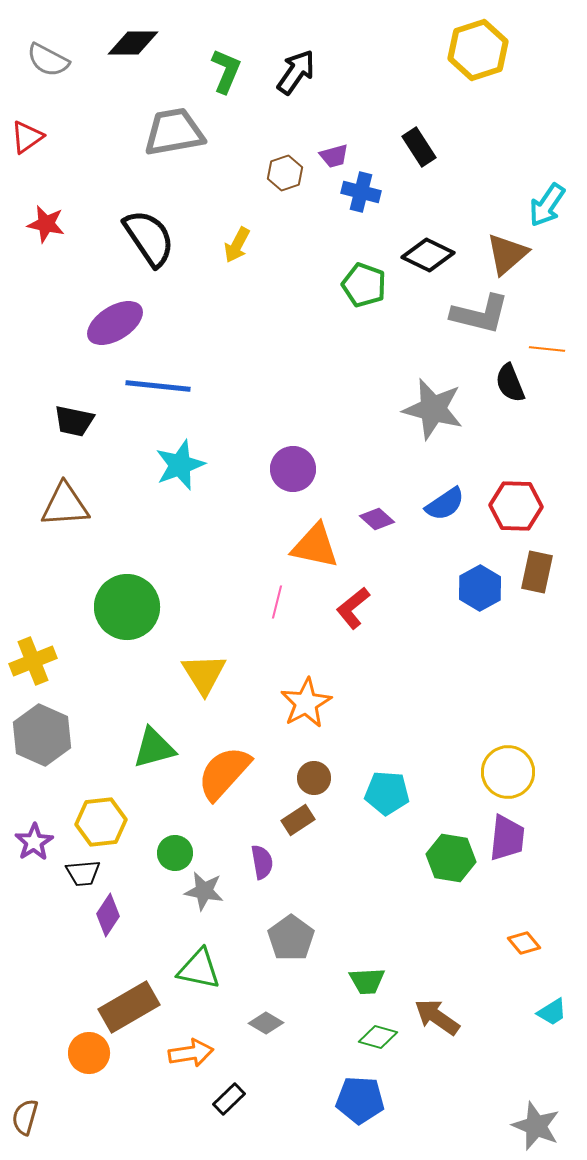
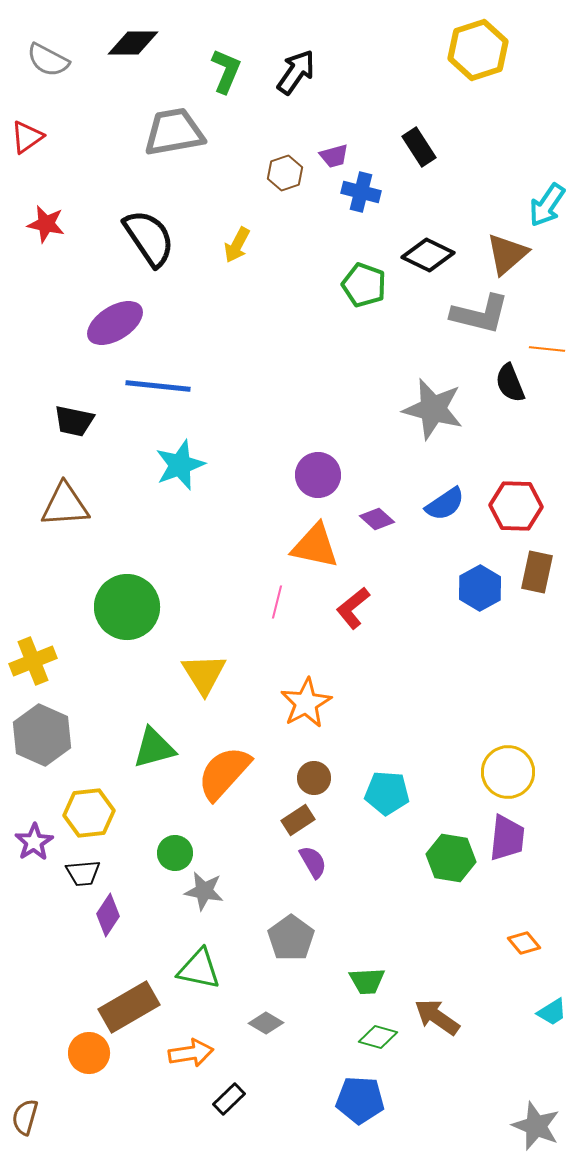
purple circle at (293, 469): moved 25 px right, 6 px down
yellow hexagon at (101, 822): moved 12 px left, 9 px up
purple semicircle at (262, 862): moved 51 px right; rotated 20 degrees counterclockwise
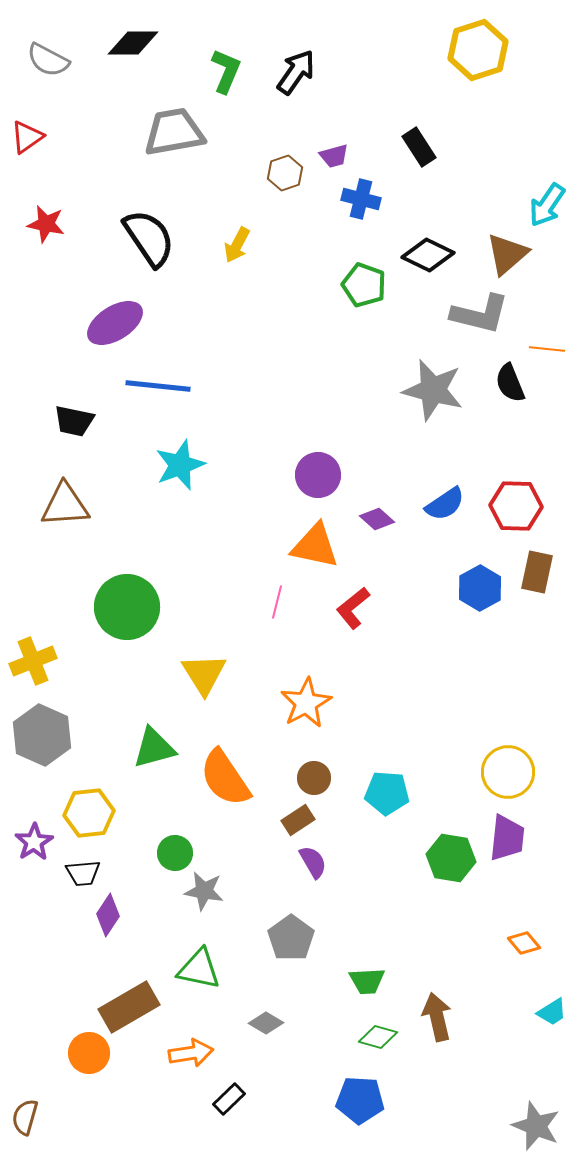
blue cross at (361, 192): moved 7 px down
gray star at (433, 409): moved 19 px up
orange semicircle at (224, 773): moved 1 px right, 5 px down; rotated 76 degrees counterclockwise
brown arrow at (437, 1017): rotated 42 degrees clockwise
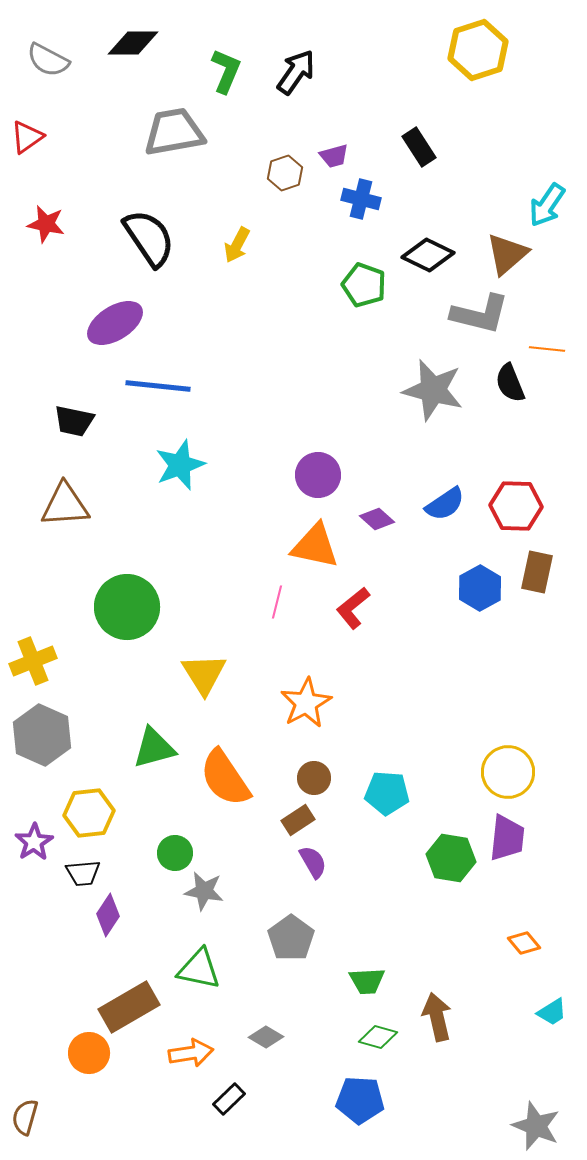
gray diamond at (266, 1023): moved 14 px down
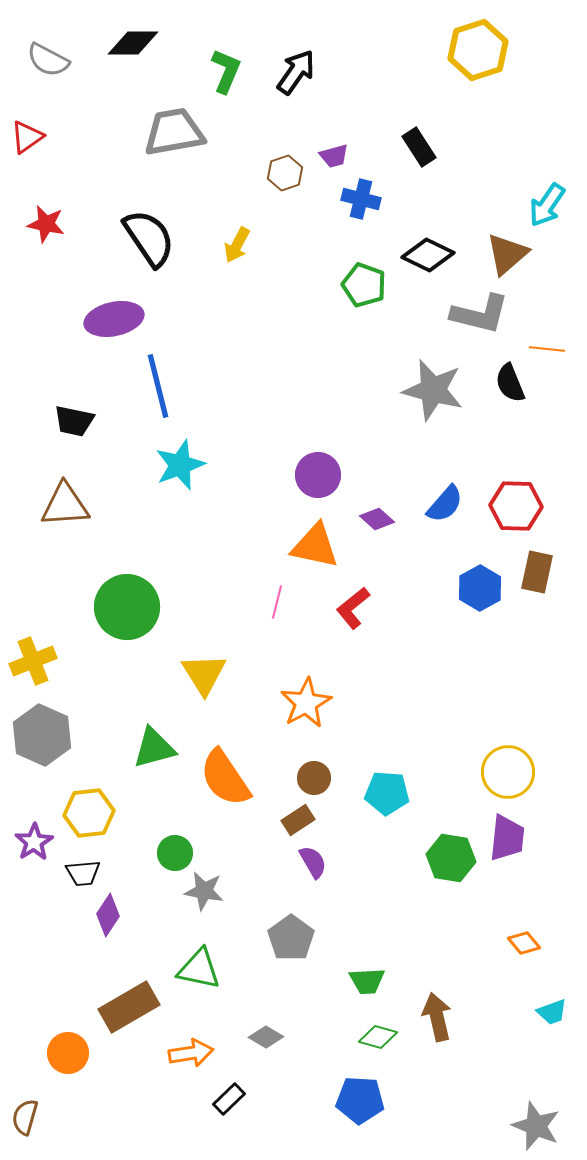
purple ellipse at (115, 323): moved 1 px left, 4 px up; rotated 20 degrees clockwise
blue line at (158, 386): rotated 70 degrees clockwise
blue semicircle at (445, 504): rotated 15 degrees counterclockwise
cyan trapezoid at (552, 1012): rotated 12 degrees clockwise
orange circle at (89, 1053): moved 21 px left
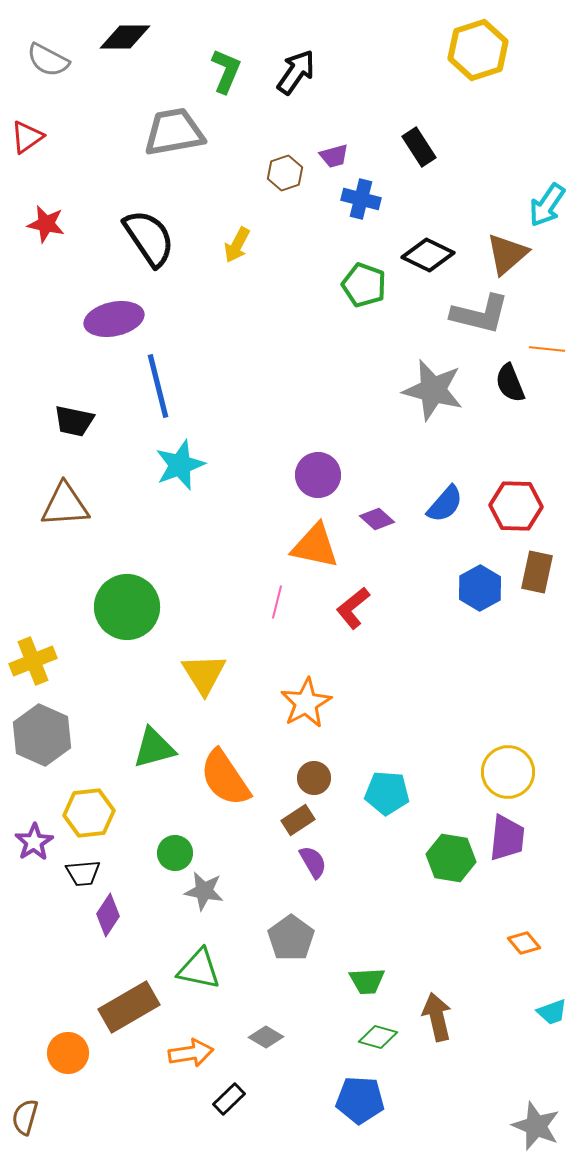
black diamond at (133, 43): moved 8 px left, 6 px up
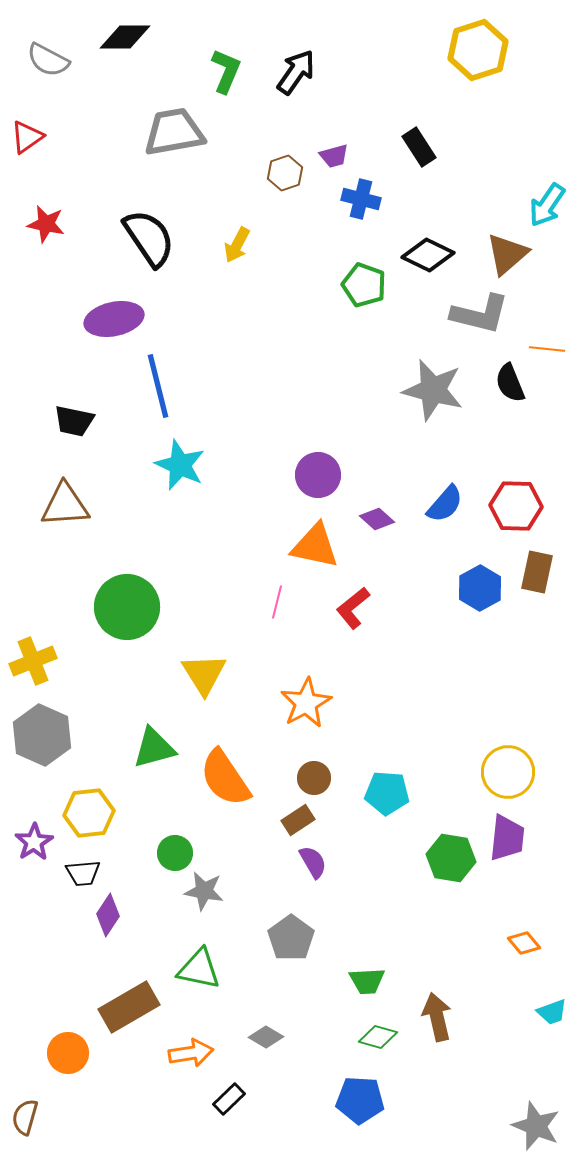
cyan star at (180, 465): rotated 27 degrees counterclockwise
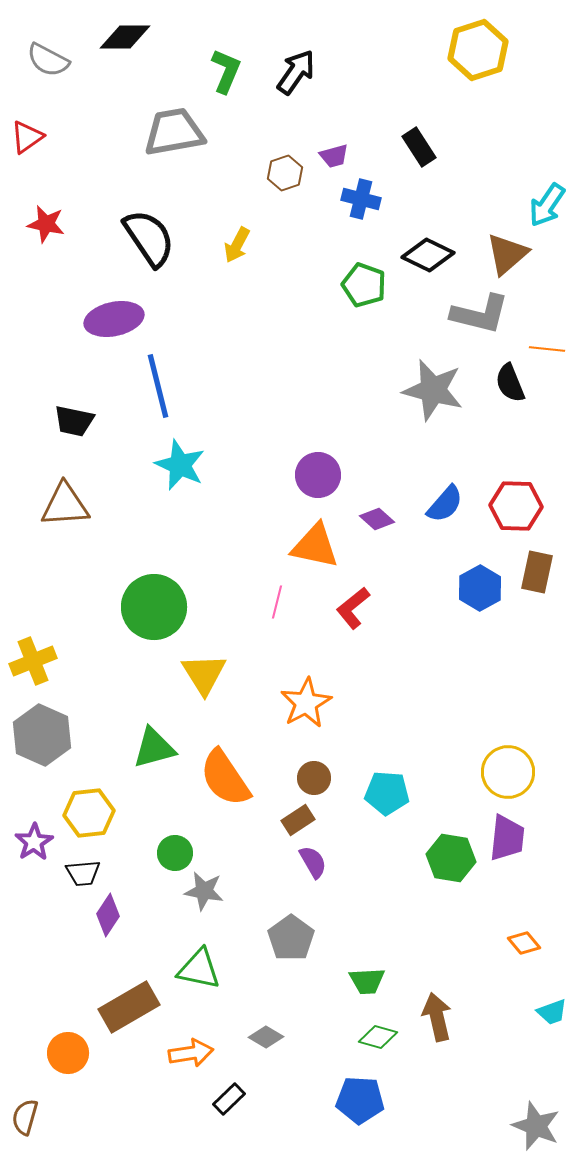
green circle at (127, 607): moved 27 px right
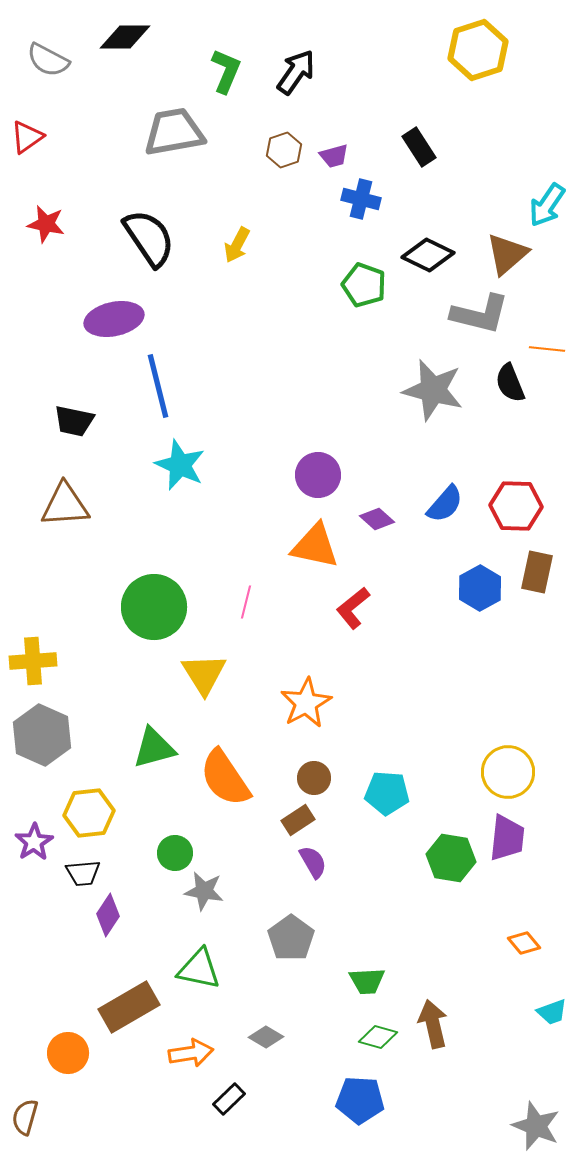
brown hexagon at (285, 173): moved 1 px left, 23 px up
pink line at (277, 602): moved 31 px left
yellow cross at (33, 661): rotated 18 degrees clockwise
brown arrow at (437, 1017): moved 4 px left, 7 px down
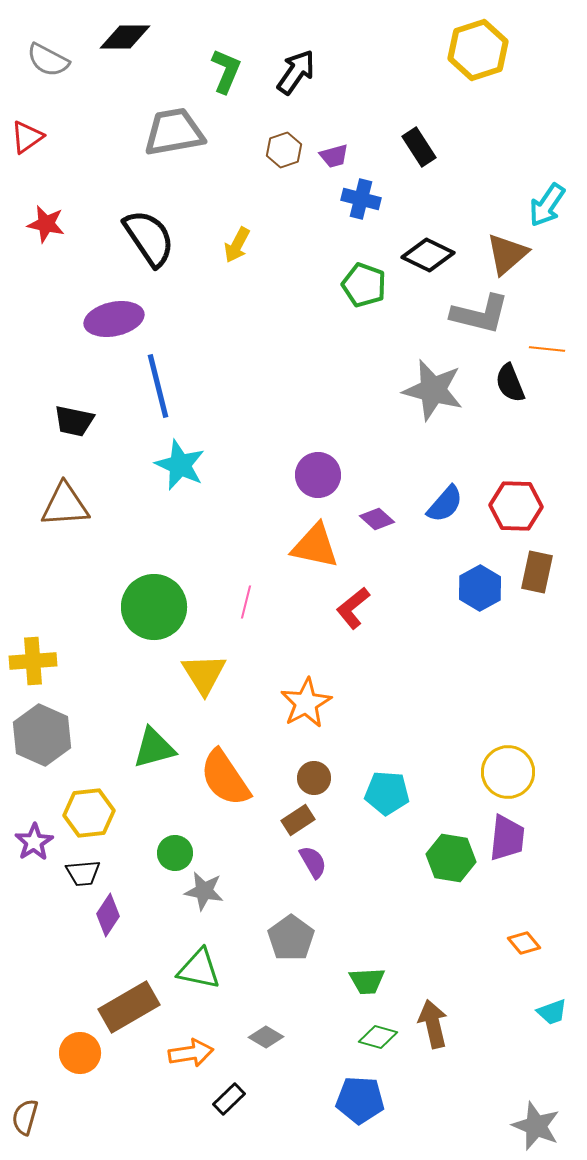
orange circle at (68, 1053): moved 12 px right
